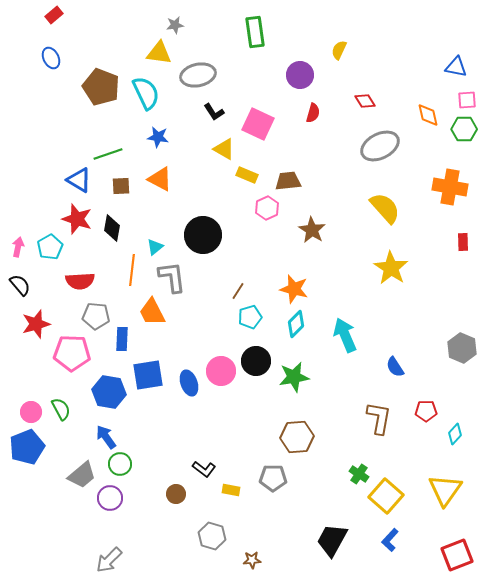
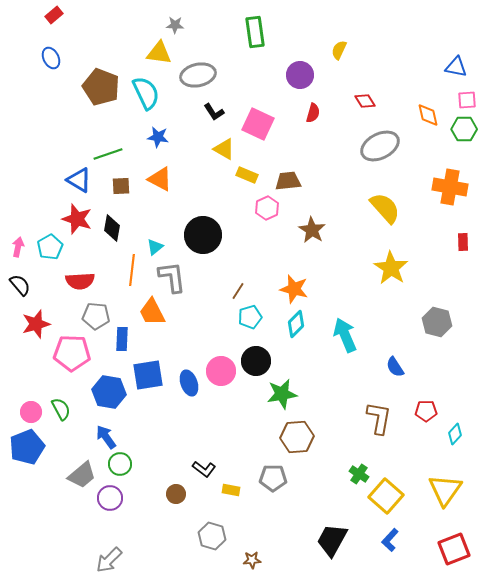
gray star at (175, 25): rotated 12 degrees clockwise
gray hexagon at (462, 348): moved 25 px left, 26 px up; rotated 8 degrees counterclockwise
green star at (294, 377): moved 12 px left, 17 px down
red square at (457, 555): moved 3 px left, 6 px up
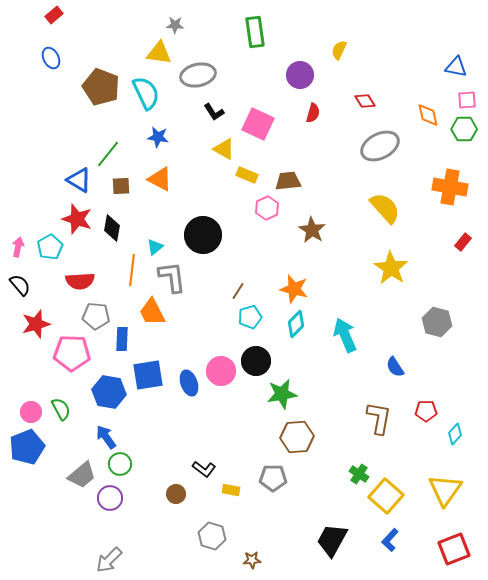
green line at (108, 154): rotated 32 degrees counterclockwise
red rectangle at (463, 242): rotated 42 degrees clockwise
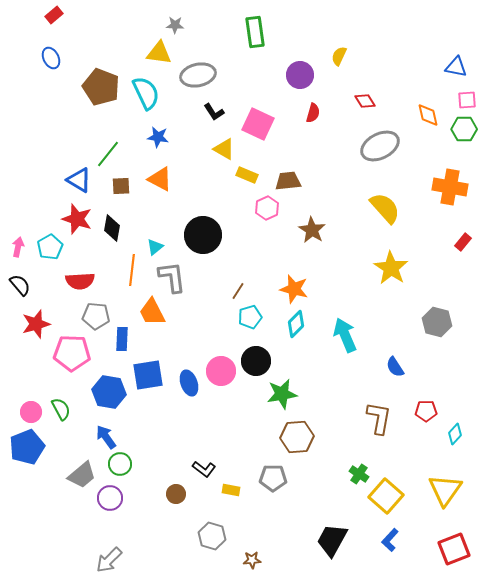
yellow semicircle at (339, 50): moved 6 px down
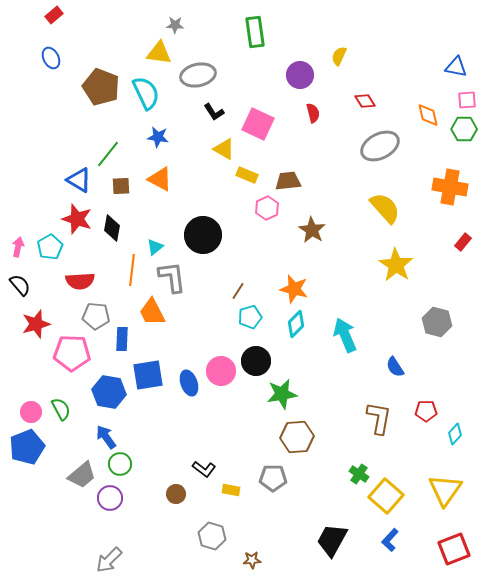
red semicircle at (313, 113): rotated 30 degrees counterclockwise
yellow star at (391, 268): moved 5 px right, 3 px up
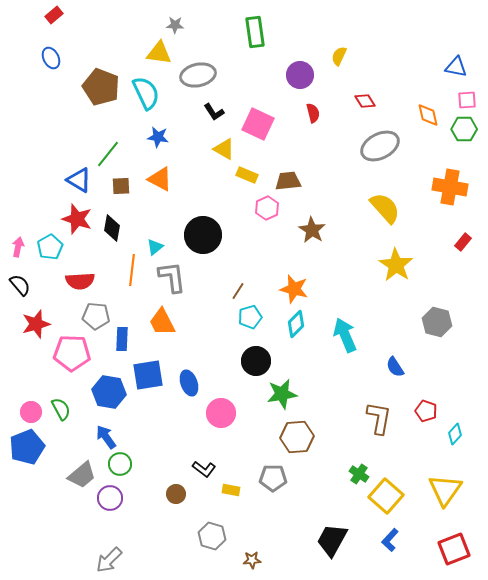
orange trapezoid at (152, 312): moved 10 px right, 10 px down
pink circle at (221, 371): moved 42 px down
red pentagon at (426, 411): rotated 20 degrees clockwise
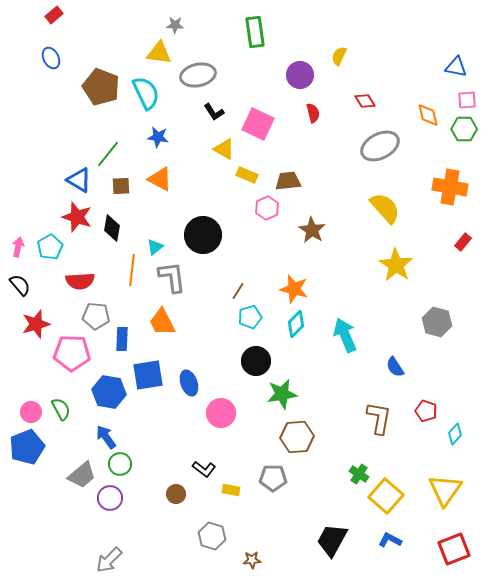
red star at (77, 219): moved 2 px up
blue L-shape at (390, 540): rotated 75 degrees clockwise
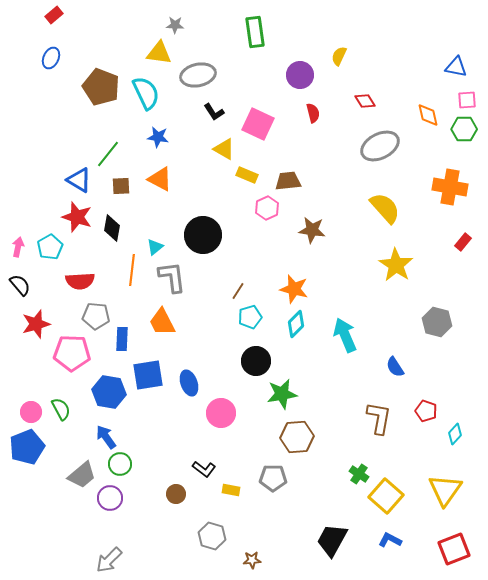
blue ellipse at (51, 58): rotated 50 degrees clockwise
brown star at (312, 230): rotated 24 degrees counterclockwise
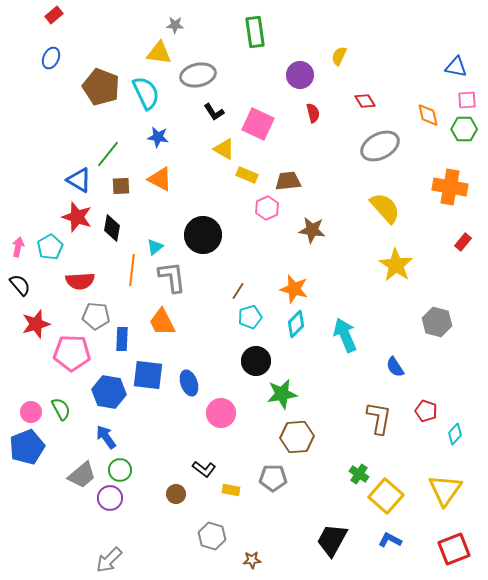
blue square at (148, 375): rotated 16 degrees clockwise
green circle at (120, 464): moved 6 px down
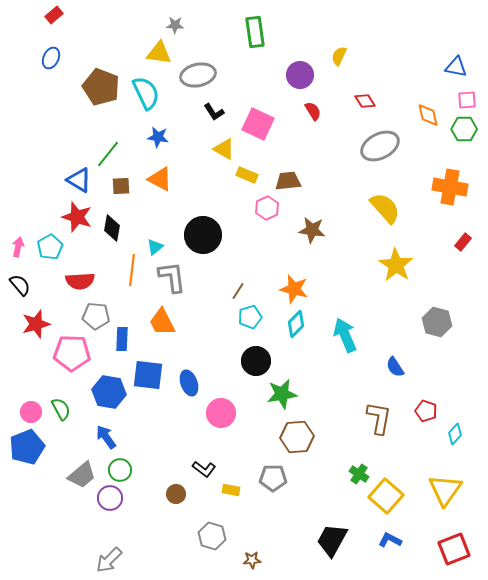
red semicircle at (313, 113): moved 2 px up; rotated 18 degrees counterclockwise
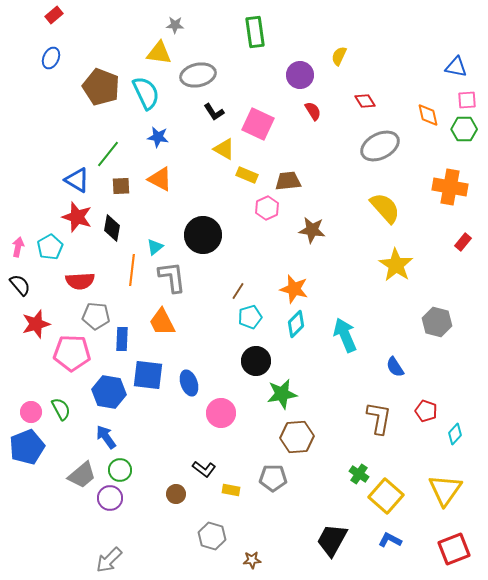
blue triangle at (79, 180): moved 2 px left
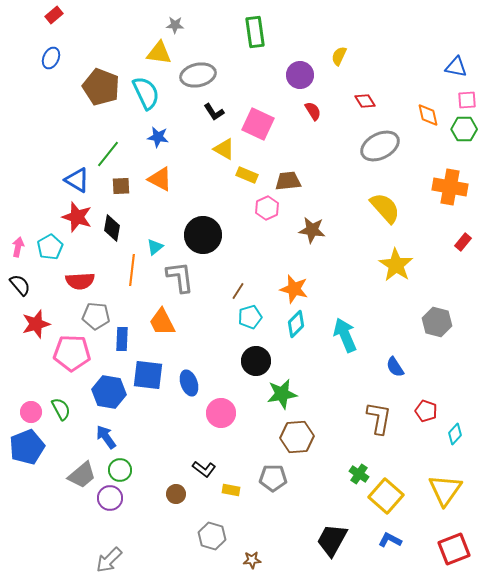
gray L-shape at (172, 277): moved 8 px right
